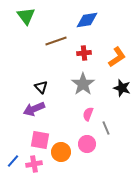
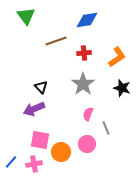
blue line: moved 2 px left, 1 px down
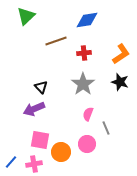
green triangle: rotated 24 degrees clockwise
orange L-shape: moved 4 px right, 3 px up
black star: moved 2 px left, 6 px up
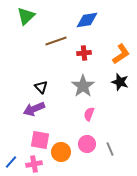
gray star: moved 2 px down
pink semicircle: moved 1 px right
gray line: moved 4 px right, 21 px down
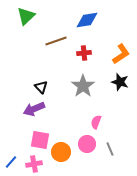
pink semicircle: moved 7 px right, 8 px down
